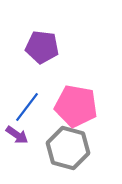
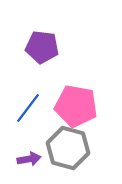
blue line: moved 1 px right, 1 px down
purple arrow: moved 12 px right, 24 px down; rotated 45 degrees counterclockwise
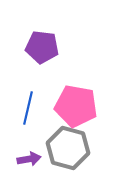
blue line: rotated 24 degrees counterclockwise
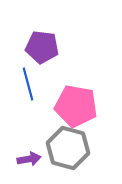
blue line: moved 24 px up; rotated 28 degrees counterclockwise
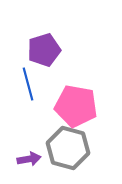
purple pentagon: moved 2 px right, 3 px down; rotated 24 degrees counterclockwise
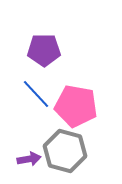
purple pentagon: rotated 16 degrees clockwise
blue line: moved 8 px right, 10 px down; rotated 28 degrees counterclockwise
gray hexagon: moved 3 px left, 3 px down
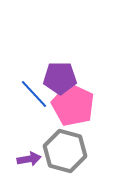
purple pentagon: moved 16 px right, 28 px down
blue line: moved 2 px left
pink pentagon: moved 3 px left, 1 px up; rotated 15 degrees clockwise
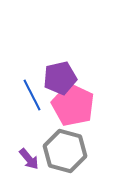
purple pentagon: rotated 12 degrees counterclockwise
blue line: moved 2 px left, 1 px down; rotated 16 degrees clockwise
purple arrow: rotated 60 degrees clockwise
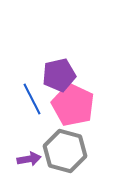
purple pentagon: moved 1 px left, 3 px up
blue line: moved 4 px down
purple arrow: rotated 60 degrees counterclockwise
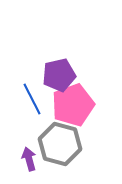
pink pentagon: rotated 27 degrees clockwise
gray hexagon: moved 5 px left, 7 px up
purple arrow: rotated 95 degrees counterclockwise
